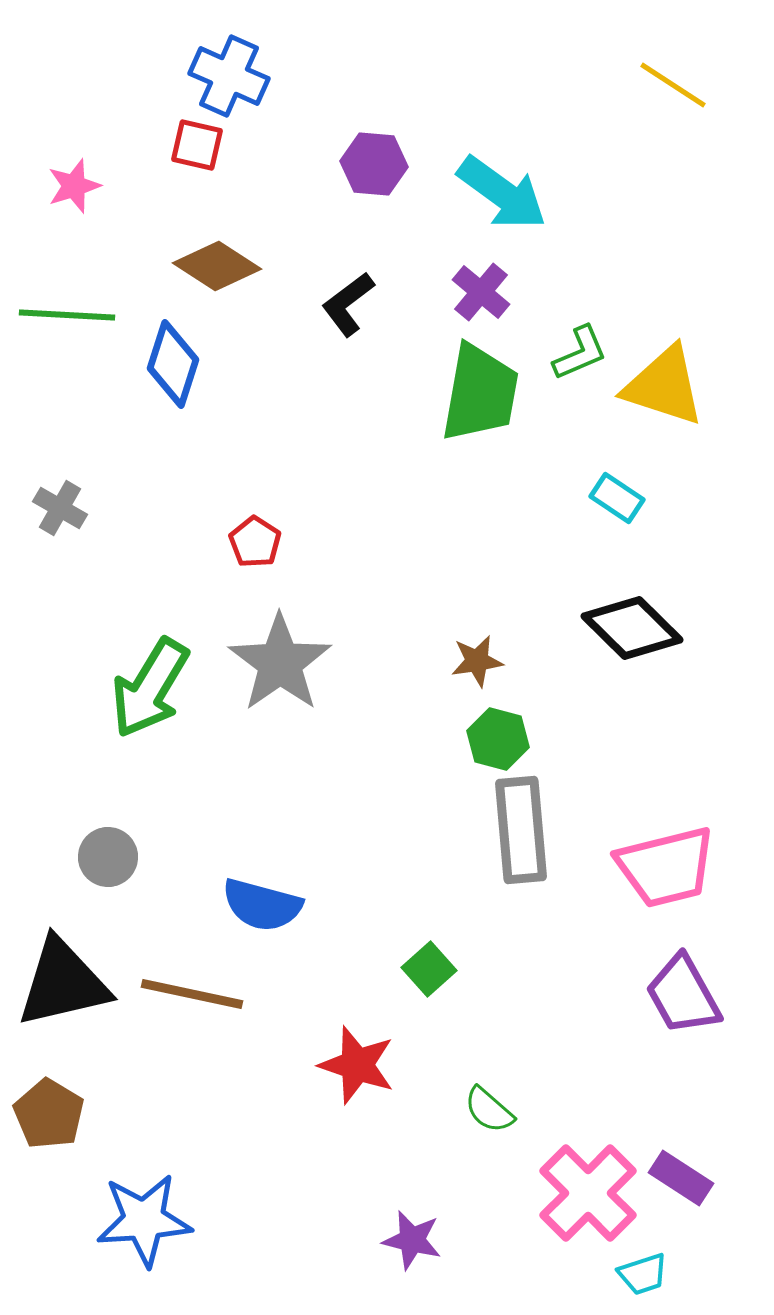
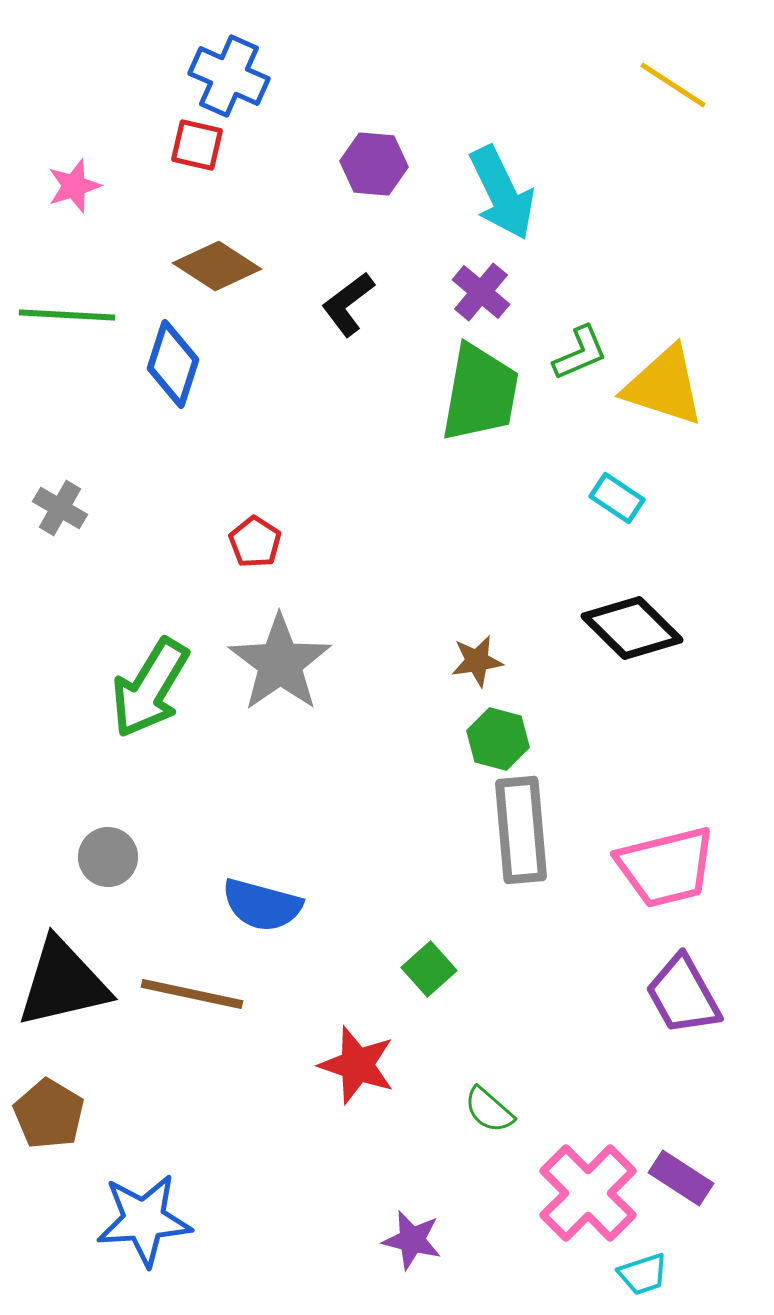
cyan arrow: rotated 28 degrees clockwise
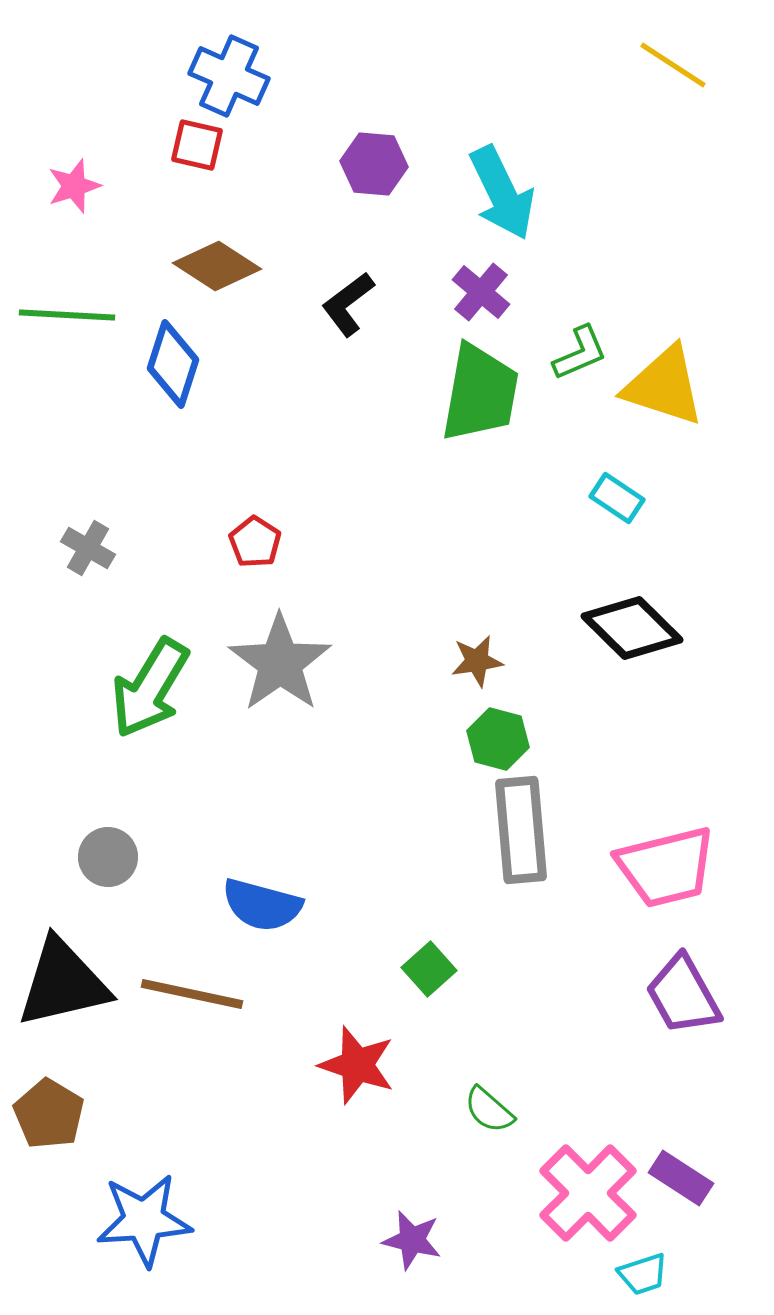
yellow line: moved 20 px up
gray cross: moved 28 px right, 40 px down
